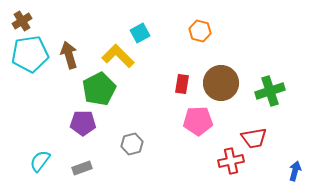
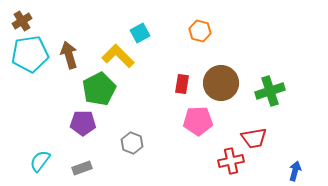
gray hexagon: moved 1 px up; rotated 25 degrees counterclockwise
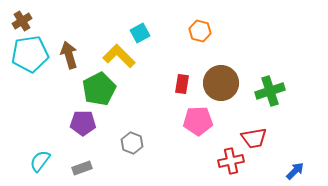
yellow L-shape: moved 1 px right
blue arrow: rotated 30 degrees clockwise
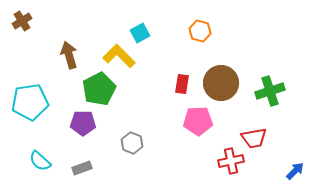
cyan pentagon: moved 48 px down
cyan semicircle: rotated 85 degrees counterclockwise
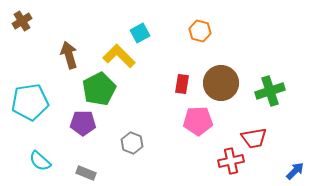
gray rectangle: moved 4 px right, 5 px down; rotated 42 degrees clockwise
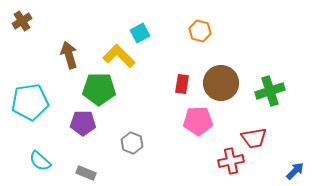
green pentagon: rotated 28 degrees clockwise
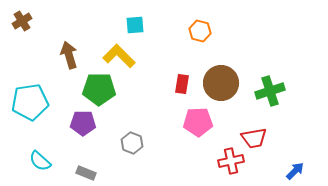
cyan square: moved 5 px left, 8 px up; rotated 24 degrees clockwise
pink pentagon: moved 1 px down
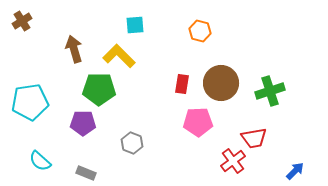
brown arrow: moved 5 px right, 6 px up
red cross: moved 2 px right; rotated 25 degrees counterclockwise
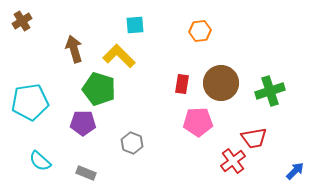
orange hexagon: rotated 20 degrees counterclockwise
green pentagon: rotated 16 degrees clockwise
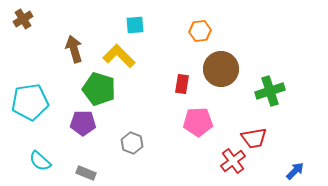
brown cross: moved 1 px right, 2 px up
brown circle: moved 14 px up
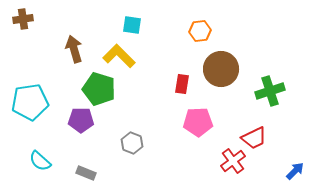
brown cross: rotated 24 degrees clockwise
cyan square: moved 3 px left; rotated 12 degrees clockwise
purple pentagon: moved 2 px left, 3 px up
red trapezoid: rotated 16 degrees counterclockwise
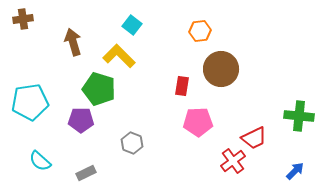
cyan square: rotated 30 degrees clockwise
brown arrow: moved 1 px left, 7 px up
red rectangle: moved 2 px down
green cross: moved 29 px right, 25 px down; rotated 24 degrees clockwise
gray rectangle: rotated 48 degrees counterclockwise
